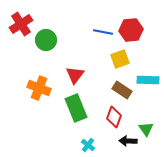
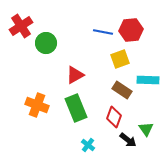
red cross: moved 2 px down
green circle: moved 3 px down
red triangle: rotated 24 degrees clockwise
orange cross: moved 2 px left, 17 px down
black arrow: moved 1 px up; rotated 144 degrees counterclockwise
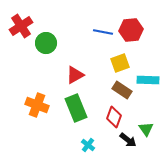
yellow square: moved 4 px down
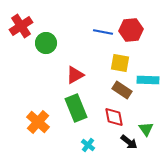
yellow square: rotated 30 degrees clockwise
orange cross: moved 1 px right, 17 px down; rotated 20 degrees clockwise
red diamond: rotated 30 degrees counterclockwise
black arrow: moved 1 px right, 2 px down
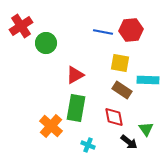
green rectangle: rotated 32 degrees clockwise
orange cross: moved 13 px right, 4 px down
cyan cross: rotated 16 degrees counterclockwise
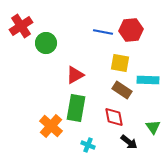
green triangle: moved 7 px right, 2 px up
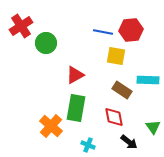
yellow square: moved 4 px left, 7 px up
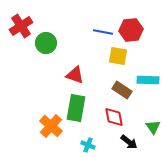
yellow square: moved 2 px right
red triangle: rotated 48 degrees clockwise
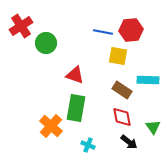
red diamond: moved 8 px right
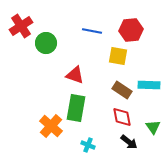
blue line: moved 11 px left, 1 px up
cyan rectangle: moved 1 px right, 5 px down
